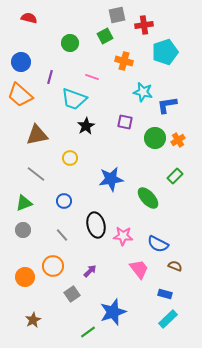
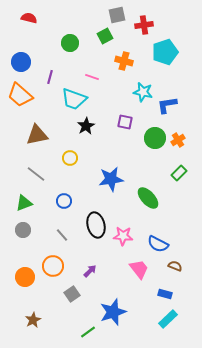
green rectangle at (175, 176): moved 4 px right, 3 px up
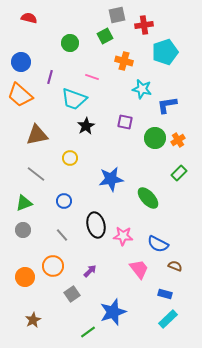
cyan star at (143, 92): moved 1 px left, 3 px up
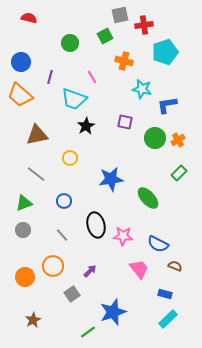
gray square at (117, 15): moved 3 px right
pink line at (92, 77): rotated 40 degrees clockwise
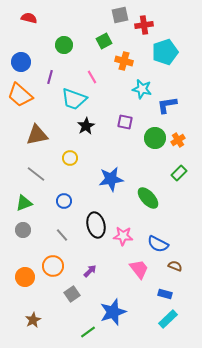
green square at (105, 36): moved 1 px left, 5 px down
green circle at (70, 43): moved 6 px left, 2 px down
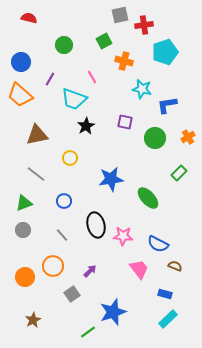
purple line at (50, 77): moved 2 px down; rotated 16 degrees clockwise
orange cross at (178, 140): moved 10 px right, 3 px up
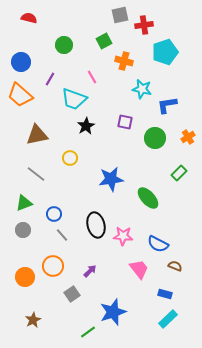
blue circle at (64, 201): moved 10 px left, 13 px down
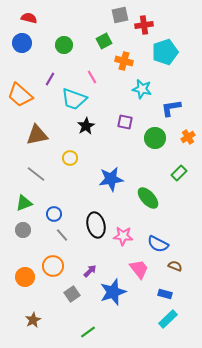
blue circle at (21, 62): moved 1 px right, 19 px up
blue L-shape at (167, 105): moved 4 px right, 3 px down
blue star at (113, 312): moved 20 px up
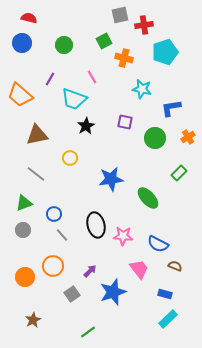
orange cross at (124, 61): moved 3 px up
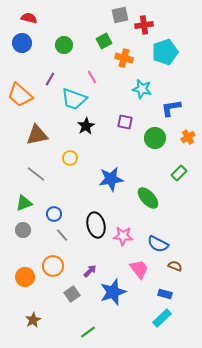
cyan rectangle at (168, 319): moved 6 px left, 1 px up
